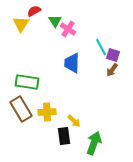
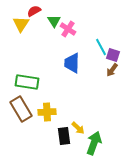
green triangle: moved 1 px left
yellow arrow: moved 4 px right, 7 px down
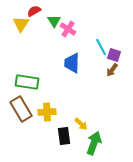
purple square: moved 1 px right
yellow arrow: moved 3 px right, 4 px up
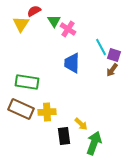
brown rectangle: rotated 35 degrees counterclockwise
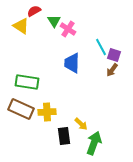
yellow triangle: moved 2 px down; rotated 30 degrees counterclockwise
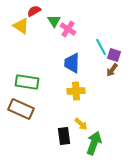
yellow cross: moved 29 px right, 21 px up
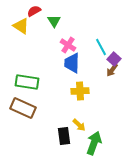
pink cross: moved 16 px down
purple square: moved 4 px down; rotated 24 degrees clockwise
yellow cross: moved 4 px right
brown rectangle: moved 2 px right, 1 px up
yellow arrow: moved 2 px left, 1 px down
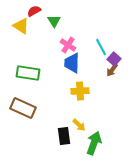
green rectangle: moved 1 px right, 9 px up
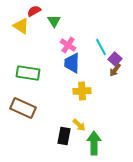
purple square: moved 1 px right
brown arrow: moved 3 px right
yellow cross: moved 2 px right
black rectangle: rotated 18 degrees clockwise
green arrow: rotated 20 degrees counterclockwise
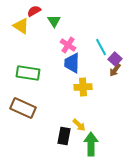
yellow cross: moved 1 px right, 4 px up
green arrow: moved 3 px left, 1 px down
